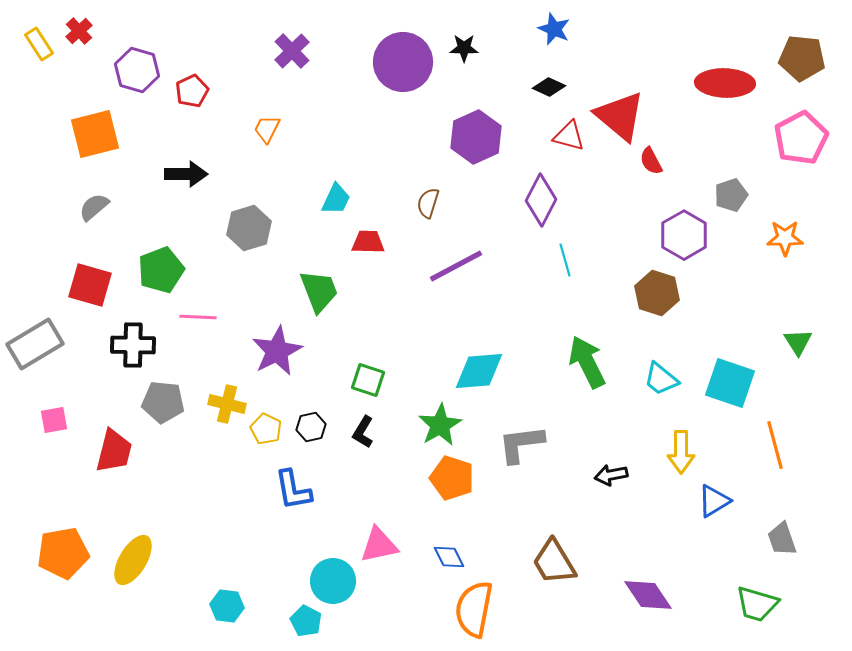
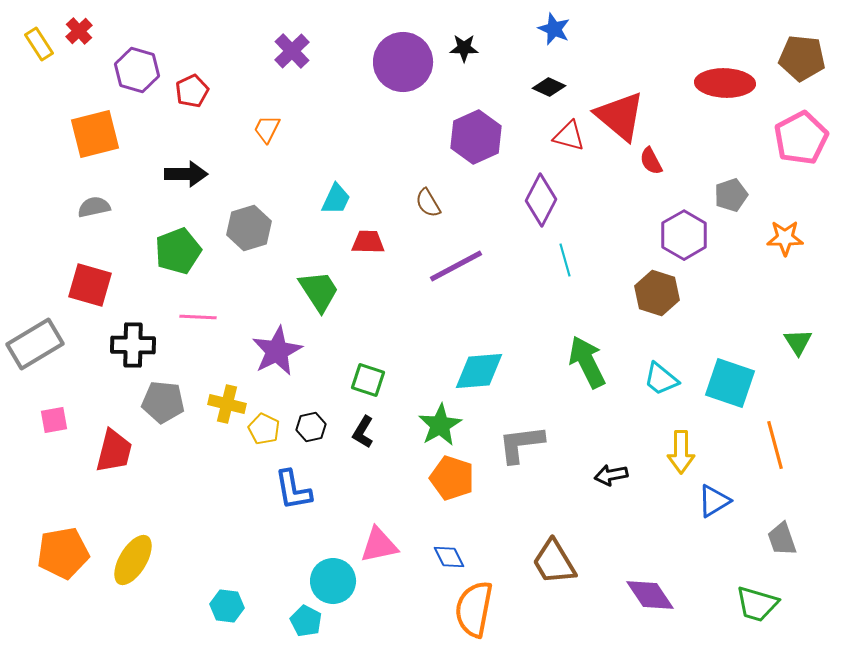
brown semicircle at (428, 203): rotated 48 degrees counterclockwise
gray semicircle at (94, 207): rotated 28 degrees clockwise
green pentagon at (161, 270): moved 17 px right, 19 px up
green trapezoid at (319, 291): rotated 12 degrees counterclockwise
yellow pentagon at (266, 429): moved 2 px left
purple diamond at (648, 595): moved 2 px right
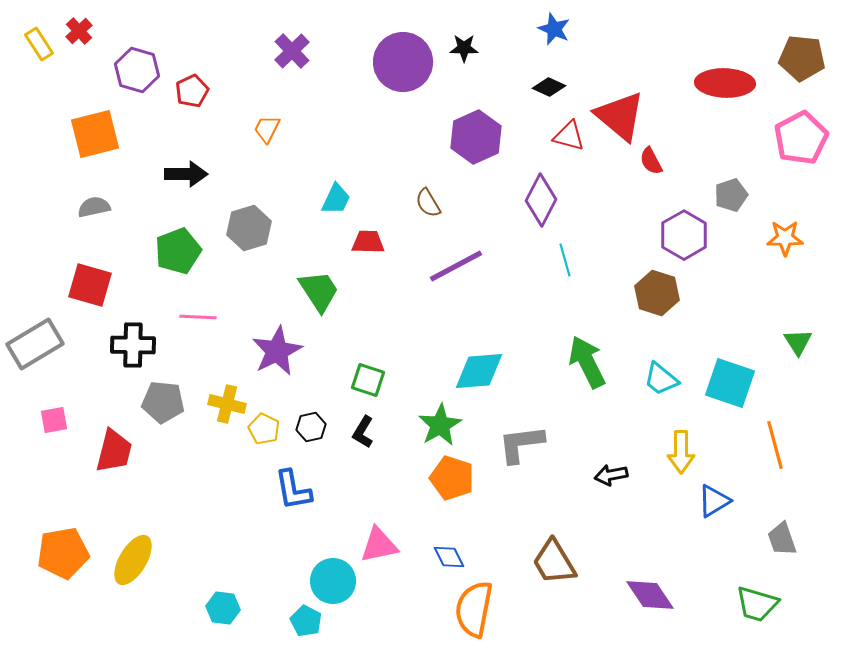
cyan hexagon at (227, 606): moved 4 px left, 2 px down
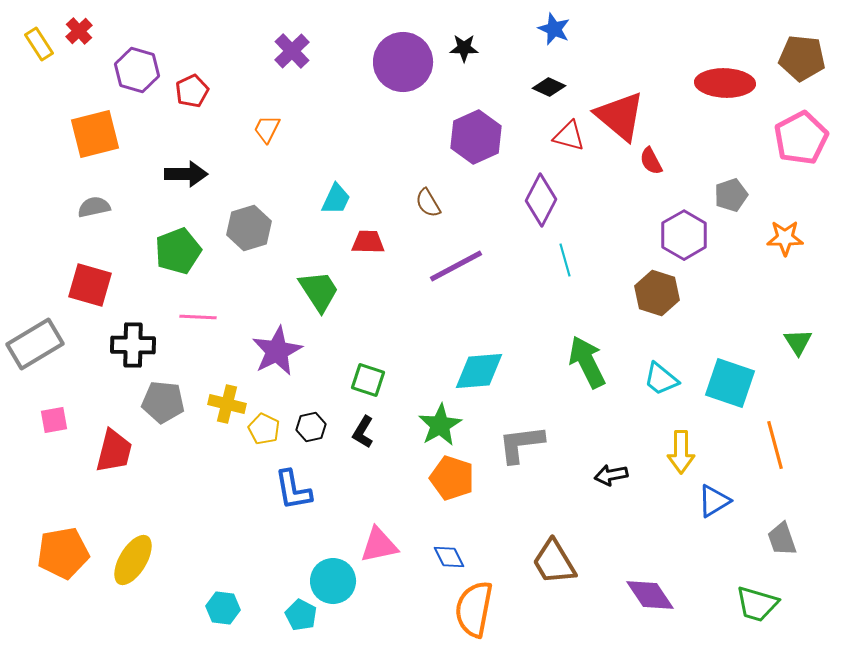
cyan pentagon at (306, 621): moved 5 px left, 6 px up
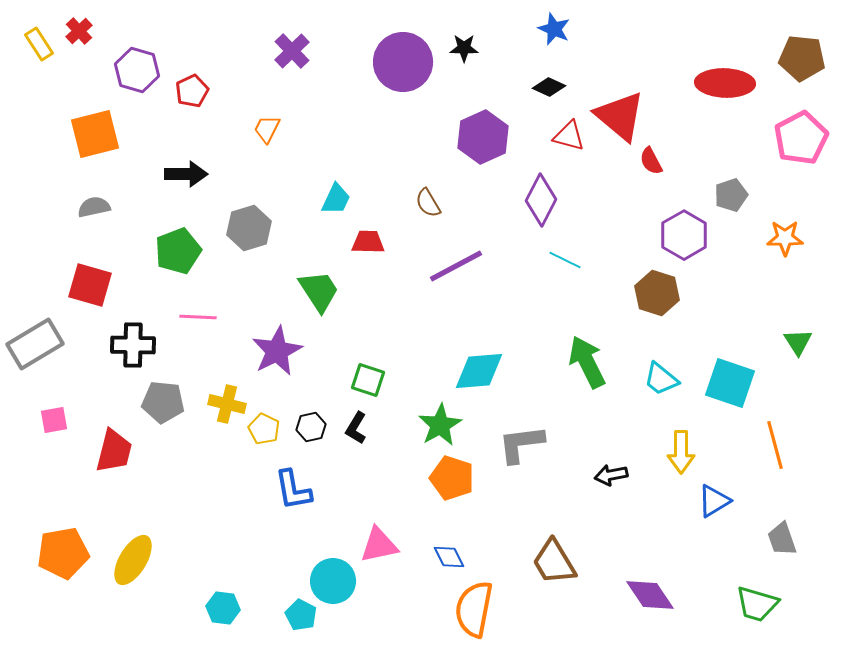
purple hexagon at (476, 137): moved 7 px right
cyan line at (565, 260): rotated 48 degrees counterclockwise
black L-shape at (363, 432): moved 7 px left, 4 px up
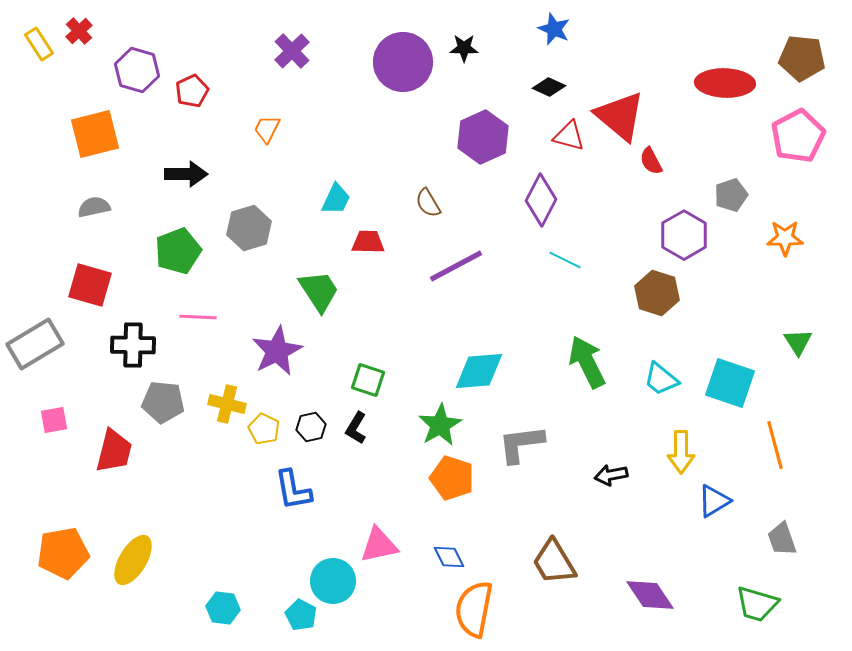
pink pentagon at (801, 138): moved 3 px left, 2 px up
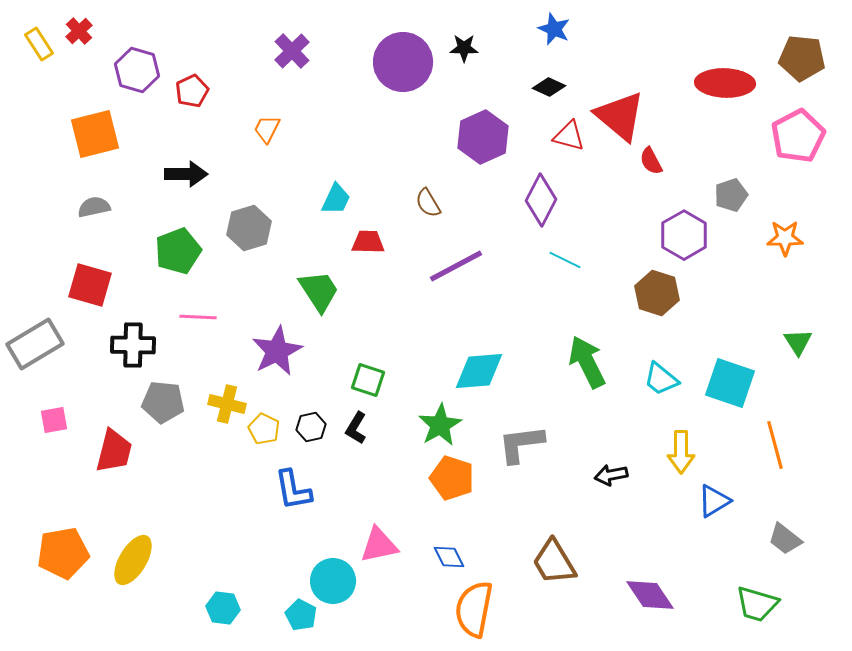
gray trapezoid at (782, 539): moved 3 px right; rotated 33 degrees counterclockwise
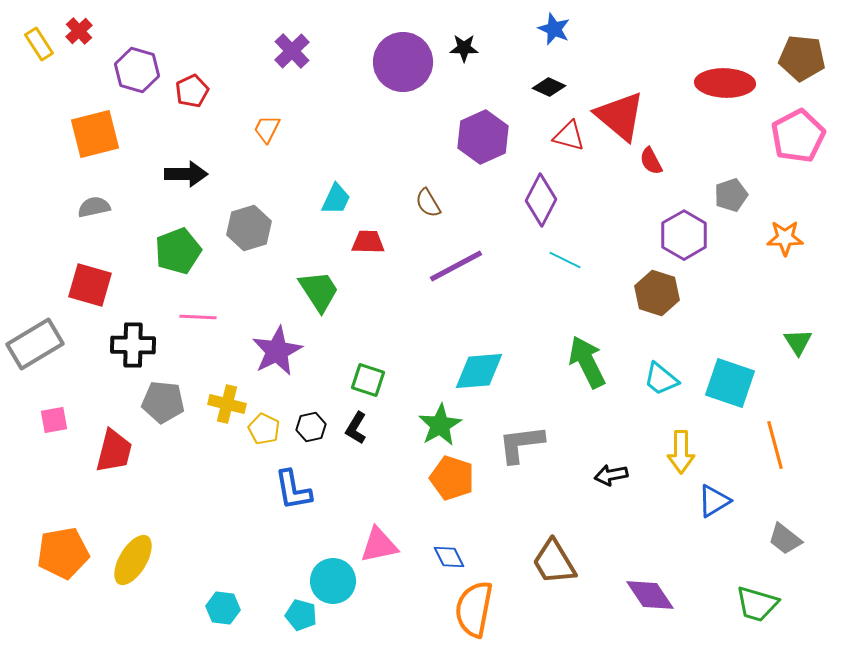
cyan pentagon at (301, 615): rotated 12 degrees counterclockwise
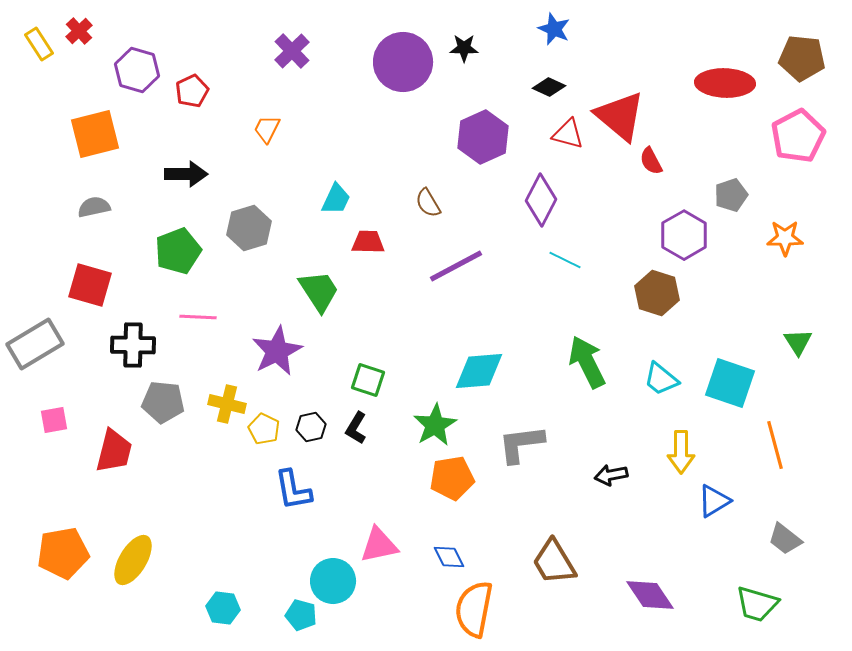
red triangle at (569, 136): moved 1 px left, 2 px up
green star at (440, 425): moved 5 px left
orange pentagon at (452, 478): rotated 27 degrees counterclockwise
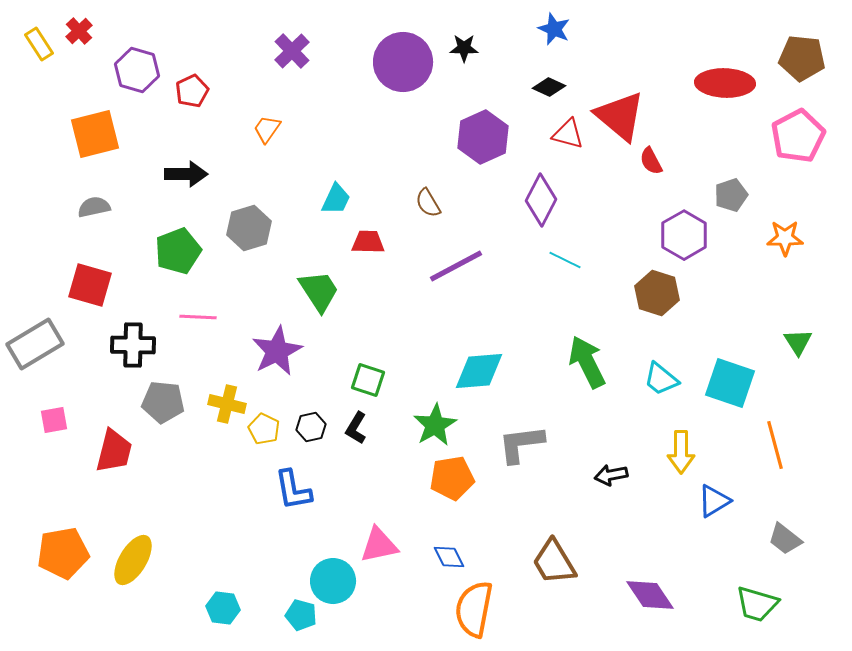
orange trapezoid at (267, 129): rotated 8 degrees clockwise
